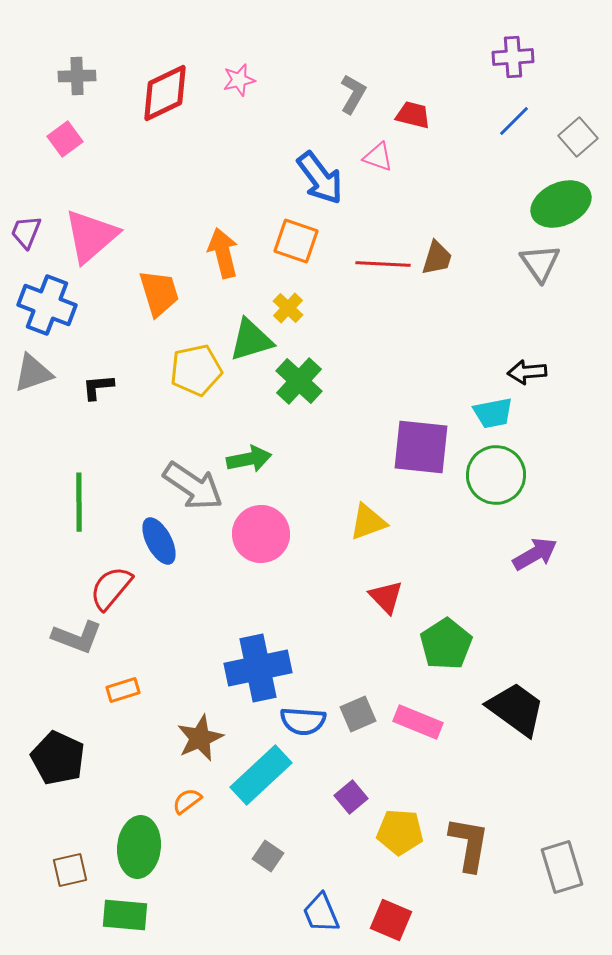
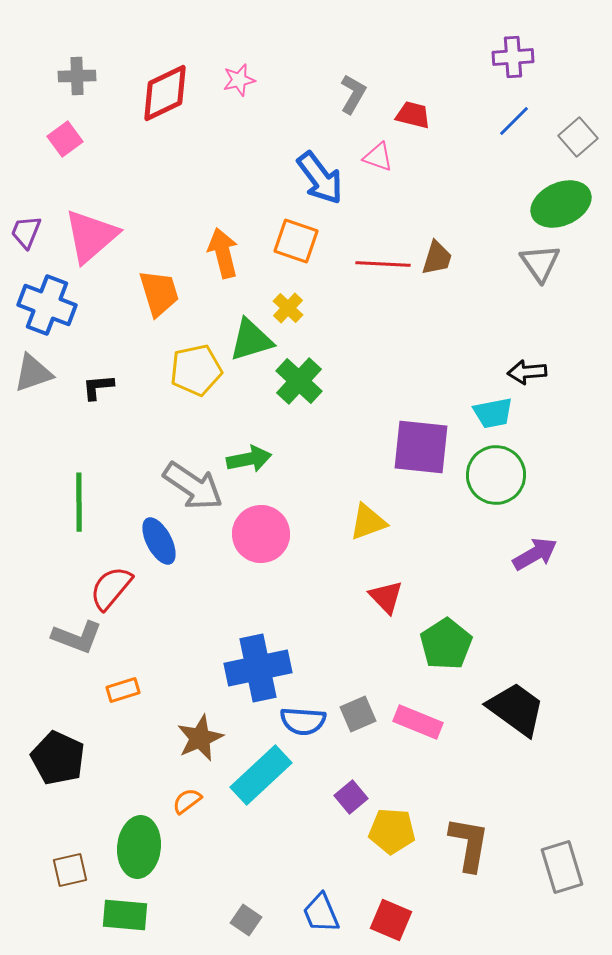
yellow pentagon at (400, 832): moved 8 px left, 1 px up
gray square at (268, 856): moved 22 px left, 64 px down
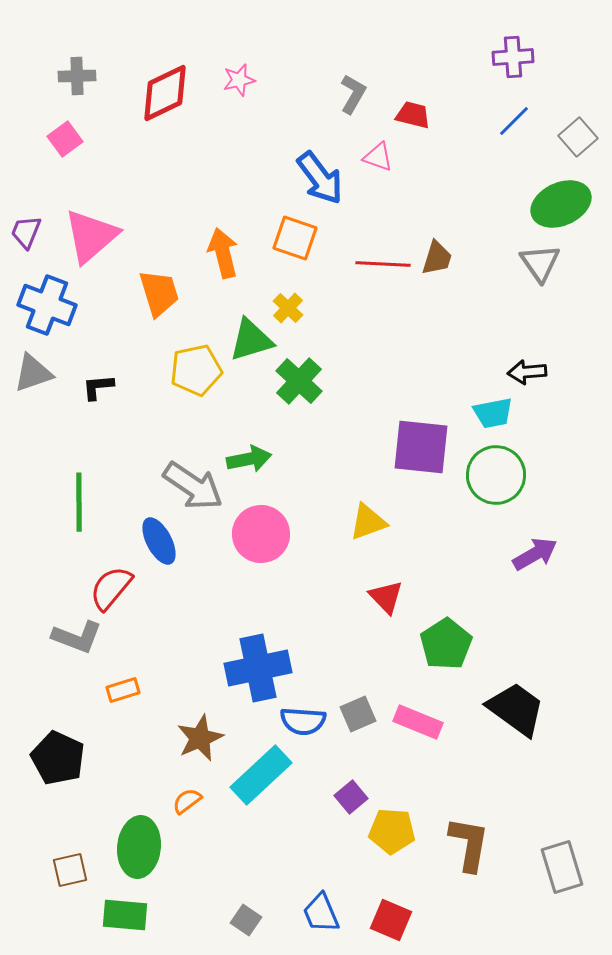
orange square at (296, 241): moved 1 px left, 3 px up
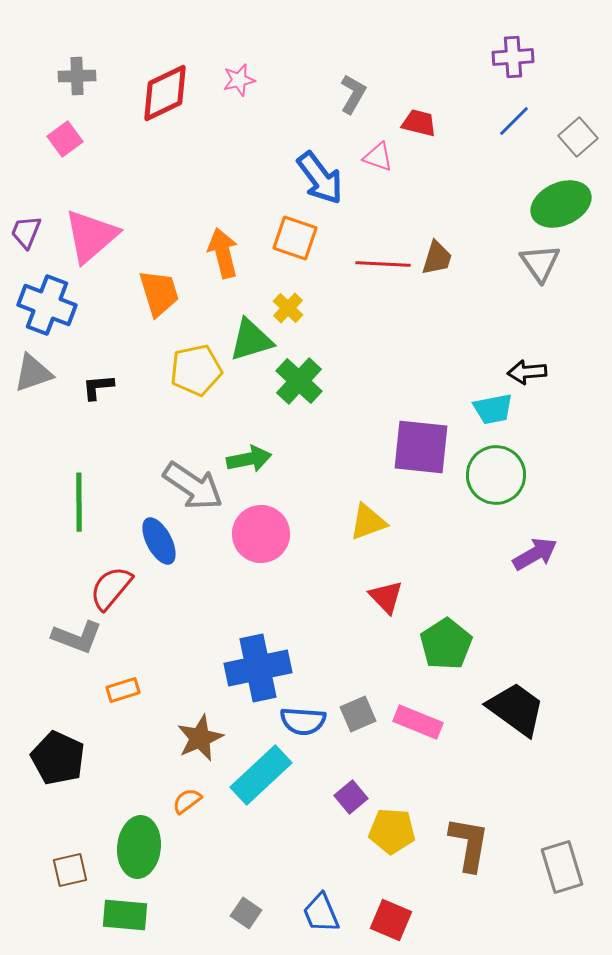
red trapezoid at (413, 115): moved 6 px right, 8 px down
cyan trapezoid at (493, 413): moved 4 px up
gray square at (246, 920): moved 7 px up
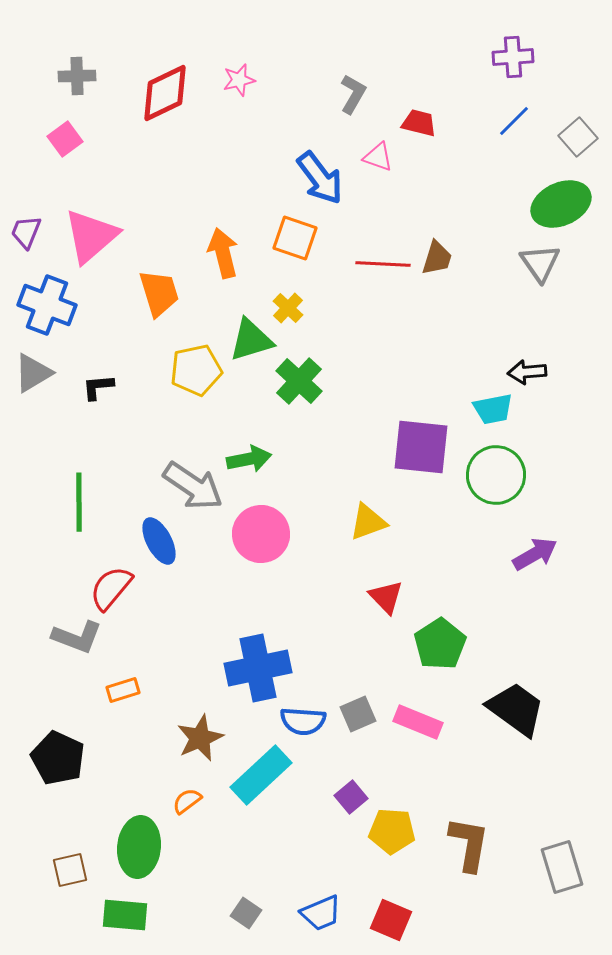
gray triangle at (33, 373): rotated 12 degrees counterclockwise
green pentagon at (446, 644): moved 6 px left
blue trapezoid at (321, 913): rotated 90 degrees counterclockwise
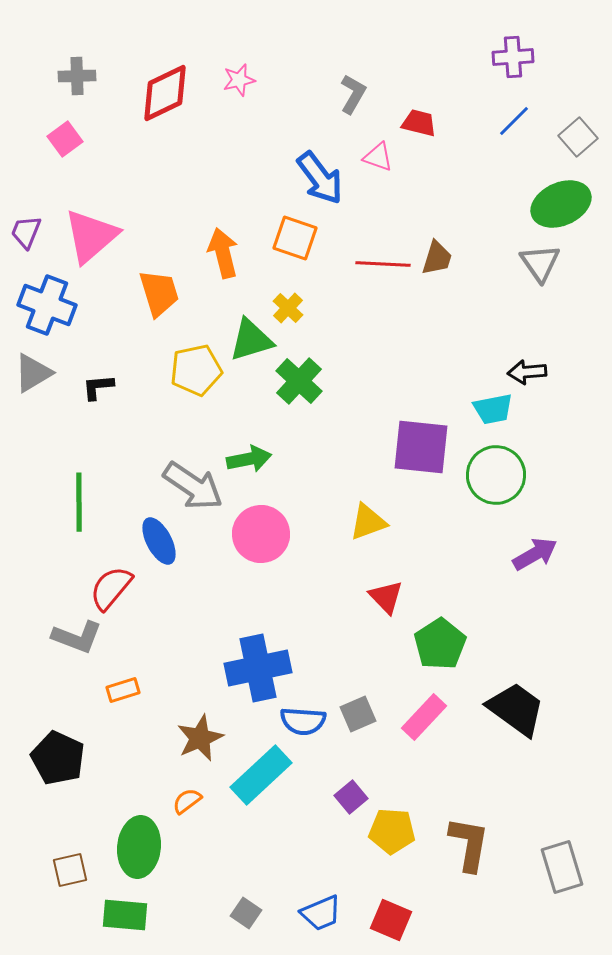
pink rectangle at (418, 722): moved 6 px right, 5 px up; rotated 69 degrees counterclockwise
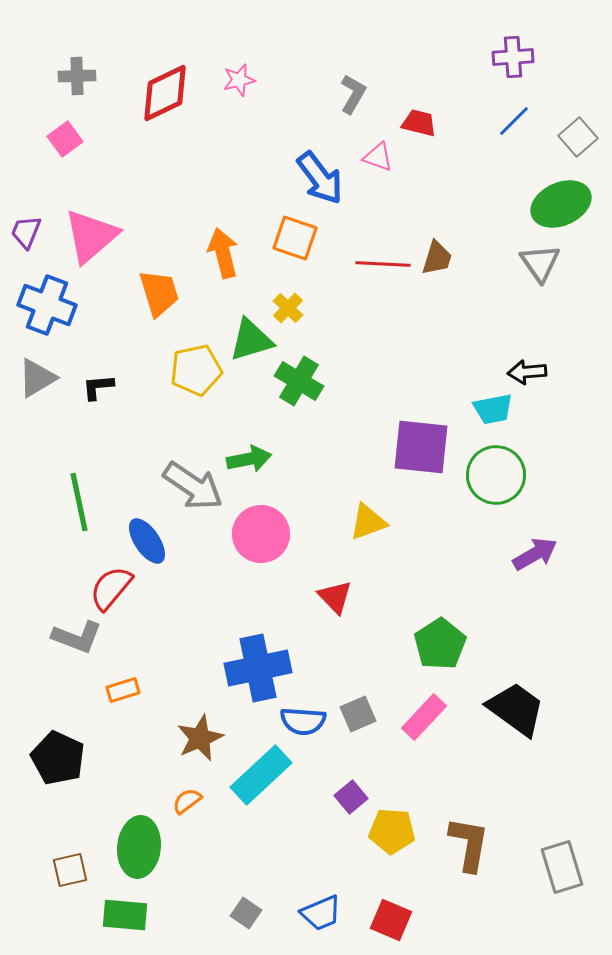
gray triangle at (33, 373): moved 4 px right, 5 px down
green cross at (299, 381): rotated 12 degrees counterclockwise
green line at (79, 502): rotated 12 degrees counterclockwise
blue ellipse at (159, 541): moved 12 px left; rotated 6 degrees counterclockwise
red triangle at (386, 597): moved 51 px left
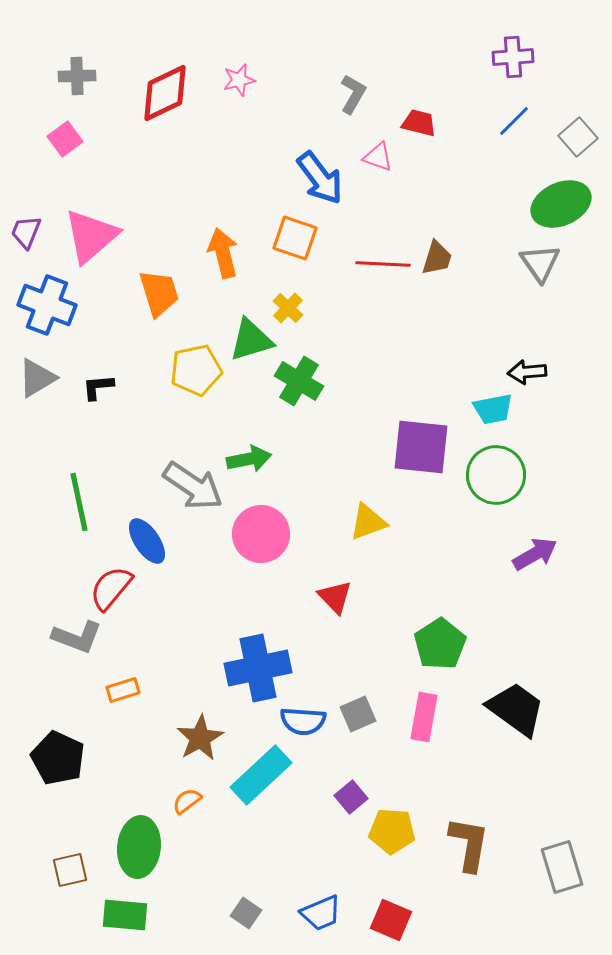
pink rectangle at (424, 717): rotated 33 degrees counterclockwise
brown star at (200, 738): rotated 6 degrees counterclockwise
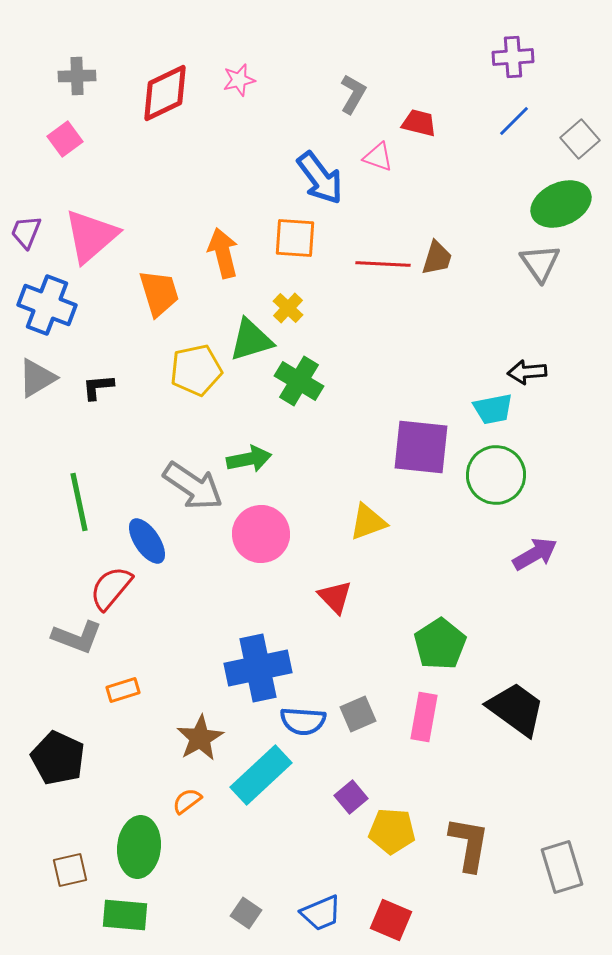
gray square at (578, 137): moved 2 px right, 2 px down
orange square at (295, 238): rotated 15 degrees counterclockwise
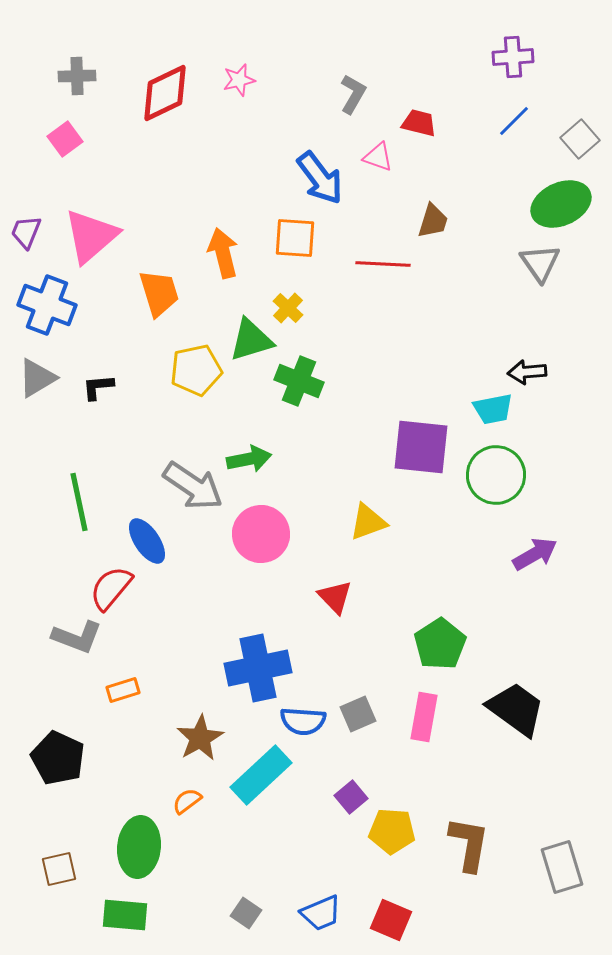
brown trapezoid at (437, 258): moved 4 px left, 37 px up
green cross at (299, 381): rotated 9 degrees counterclockwise
brown square at (70, 870): moved 11 px left, 1 px up
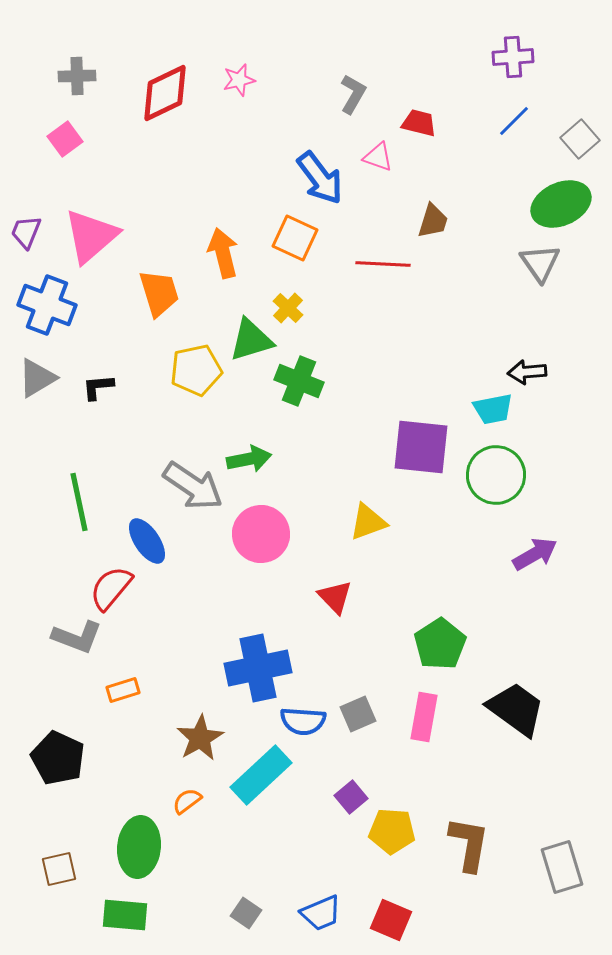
orange square at (295, 238): rotated 21 degrees clockwise
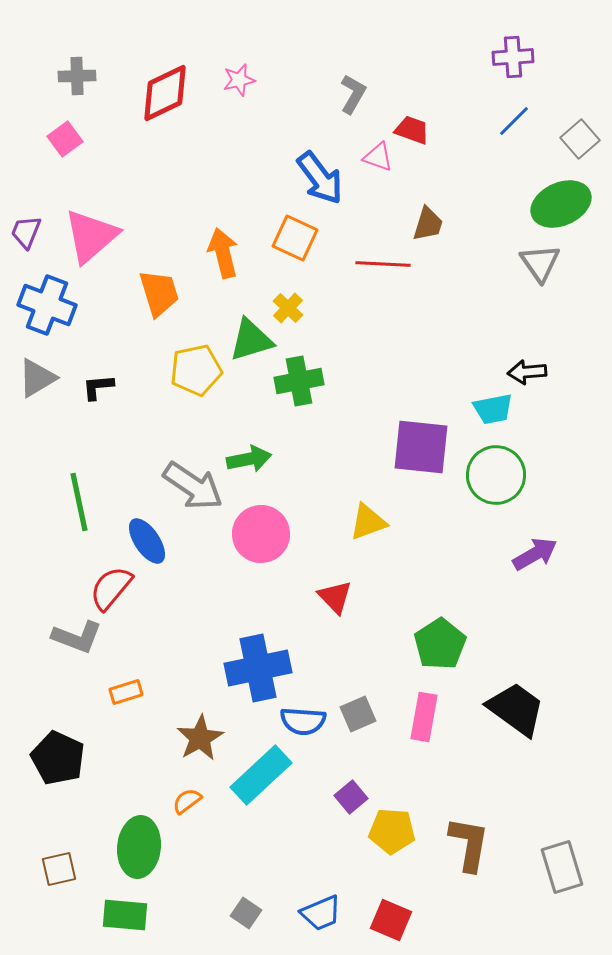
red trapezoid at (419, 123): moved 7 px left, 7 px down; rotated 6 degrees clockwise
brown trapezoid at (433, 221): moved 5 px left, 3 px down
green cross at (299, 381): rotated 33 degrees counterclockwise
orange rectangle at (123, 690): moved 3 px right, 2 px down
